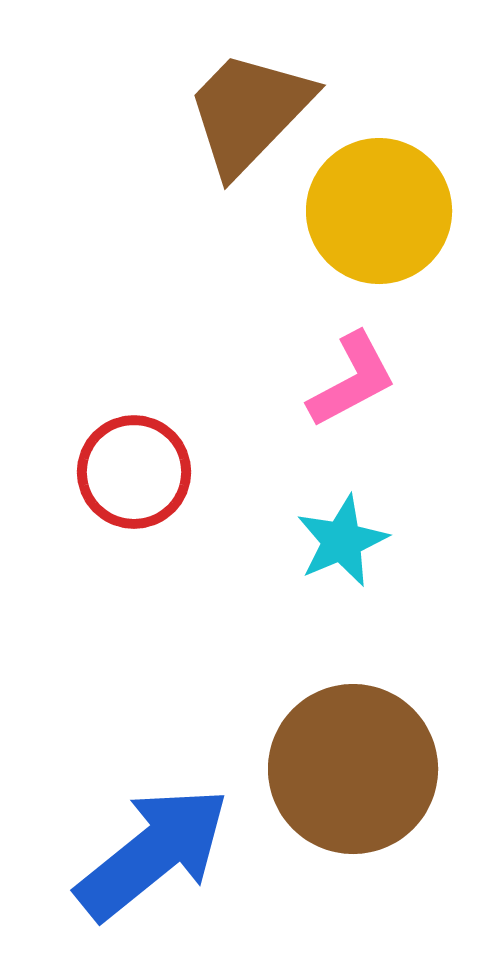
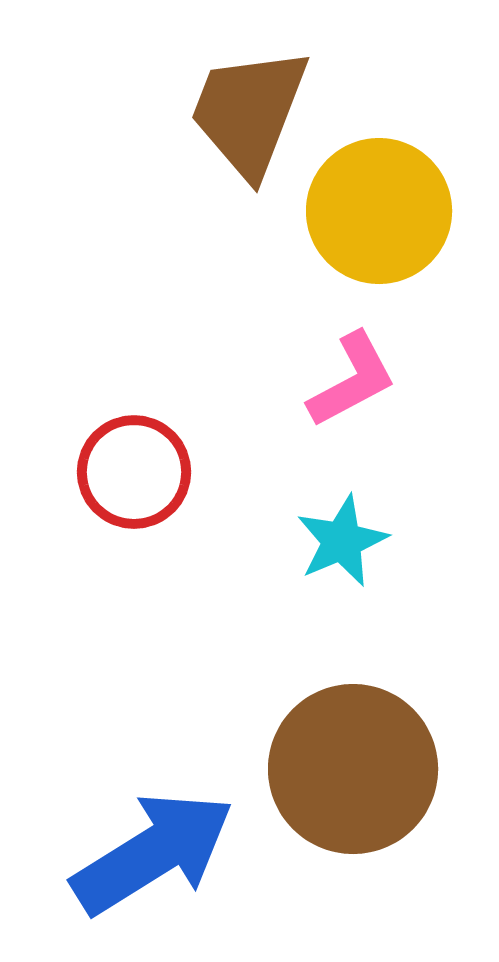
brown trapezoid: rotated 23 degrees counterclockwise
blue arrow: rotated 7 degrees clockwise
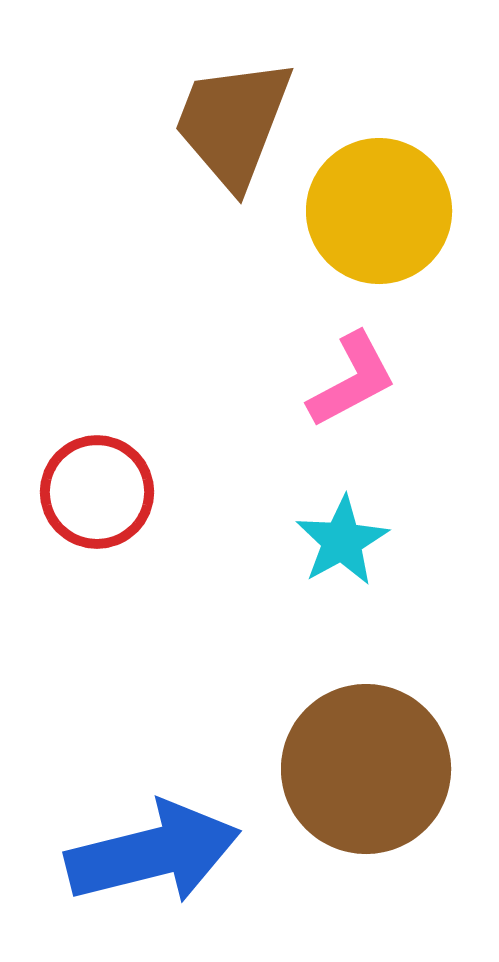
brown trapezoid: moved 16 px left, 11 px down
red circle: moved 37 px left, 20 px down
cyan star: rotated 6 degrees counterclockwise
brown circle: moved 13 px right
blue arrow: rotated 18 degrees clockwise
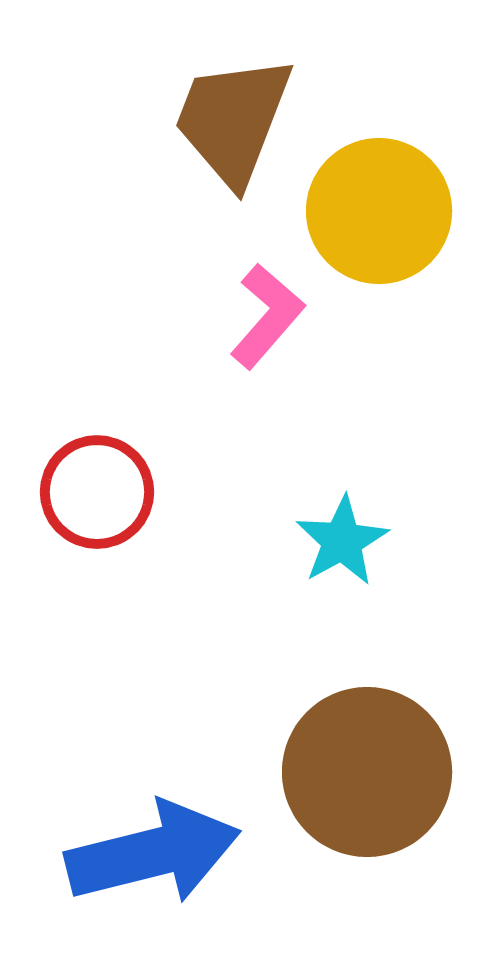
brown trapezoid: moved 3 px up
pink L-shape: moved 85 px left, 64 px up; rotated 21 degrees counterclockwise
brown circle: moved 1 px right, 3 px down
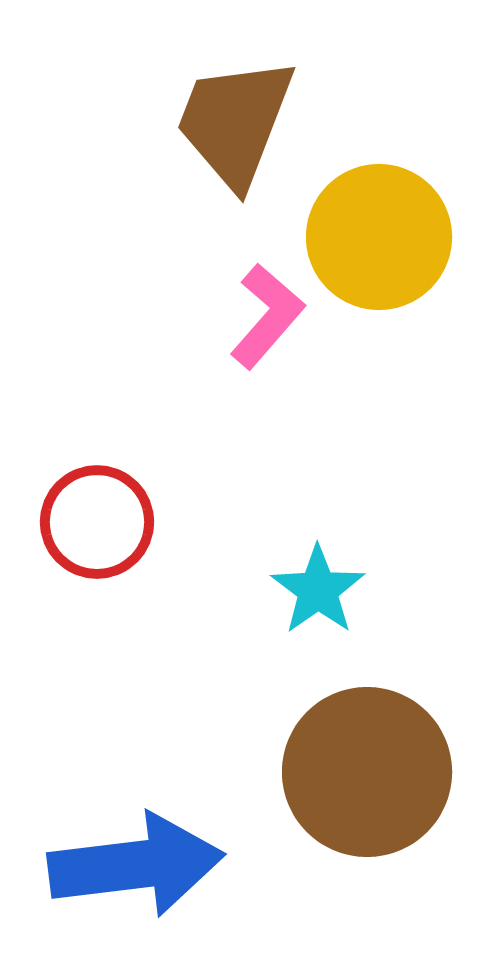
brown trapezoid: moved 2 px right, 2 px down
yellow circle: moved 26 px down
red circle: moved 30 px down
cyan star: moved 24 px left, 49 px down; rotated 6 degrees counterclockwise
blue arrow: moved 17 px left, 12 px down; rotated 7 degrees clockwise
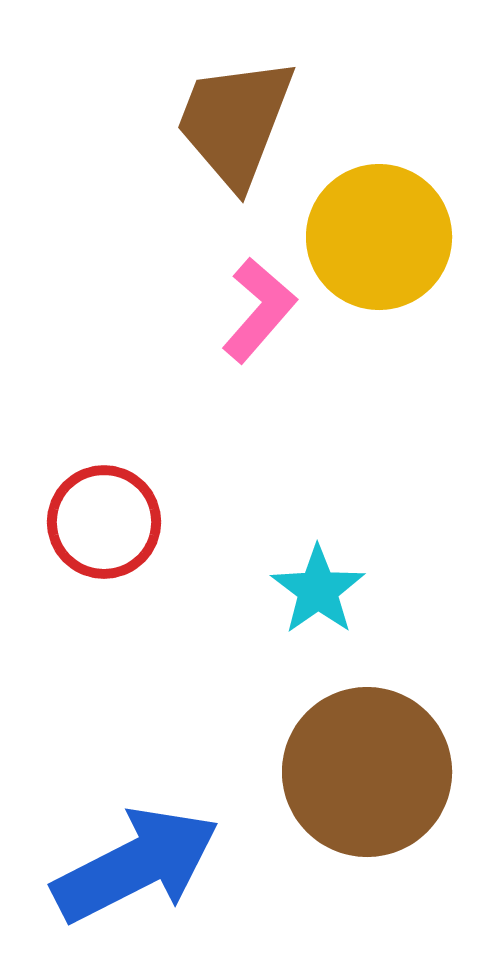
pink L-shape: moved 8 px left, 6 px up
red circle: moved 7 px right
blue arrow: rotated 20 degrees counterclockwise
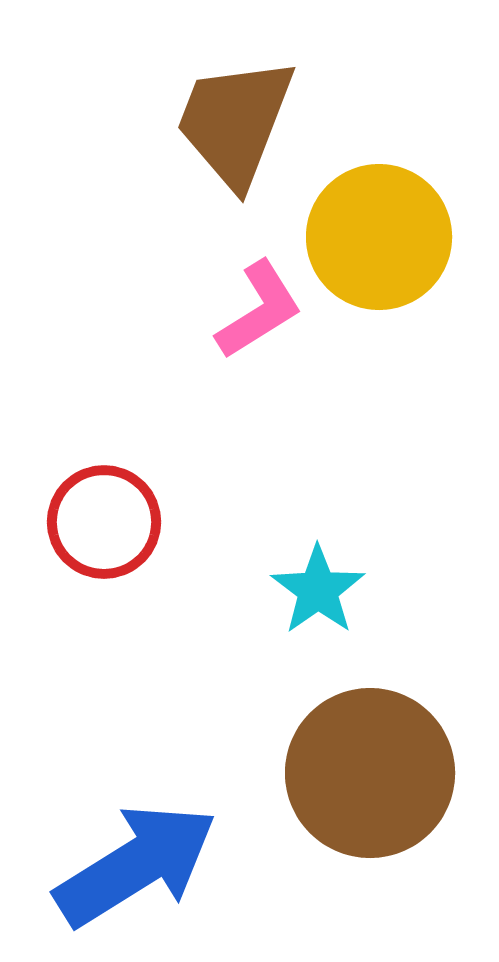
pink L-shape: rotated 17 degrees clockwise
brown circle: moved 3 px right, 1 px down
blue arrow: rotated 5 degrees counterclockwise
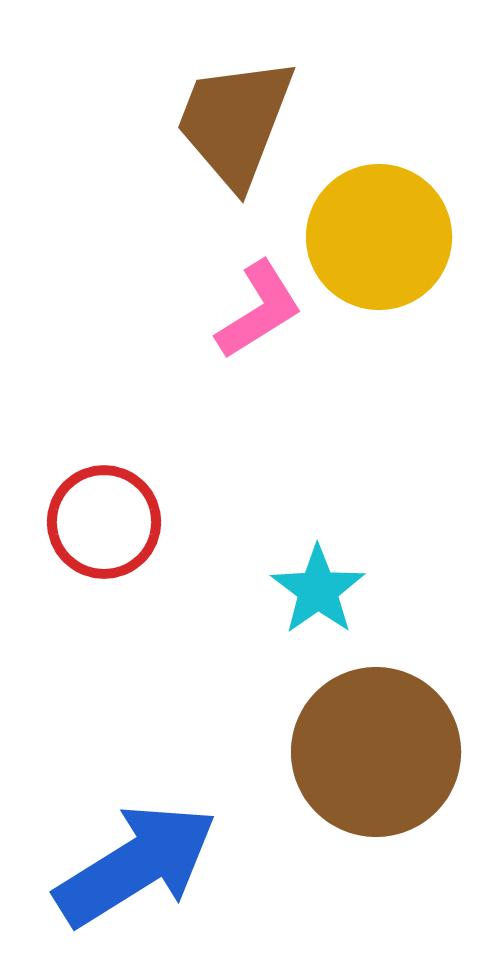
brown circle: moved 6 px right, 21 px up
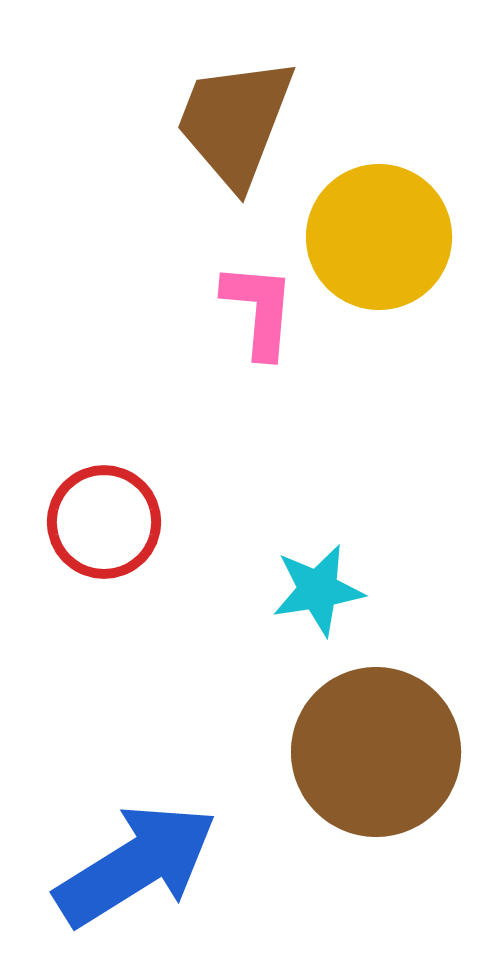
pink L-shape: rotated 53 degrees counterclockwise
cyan star: rotated 26 degrees clockwise
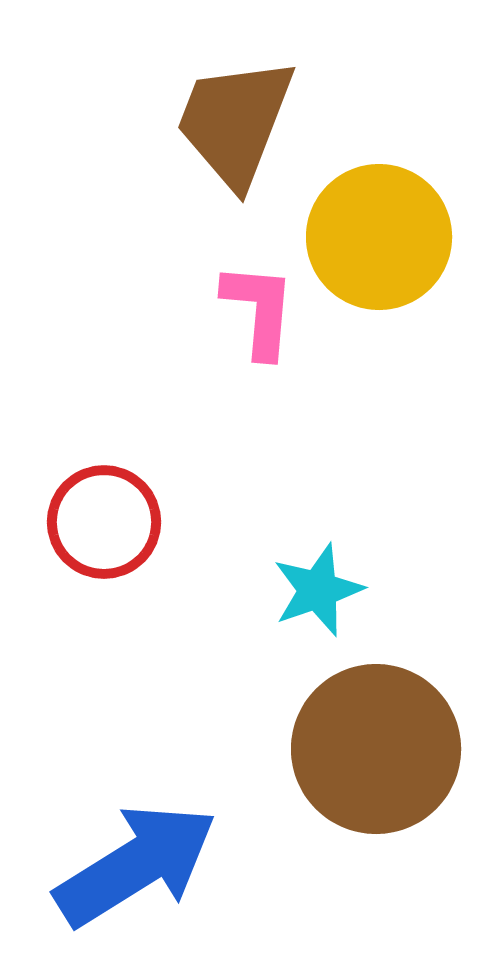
cyan star: rotated 10 degrees counterclockwise
brown circle: moved 3 px up
